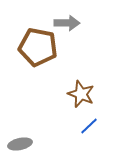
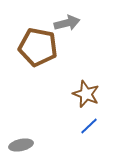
gray arrow: rotated 15 degrees counterclockwise
brown star: moved 5 px right
gray ellipse: moved 1 px right, 1 px down
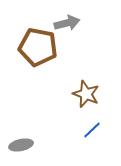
blue line: moved 3 px right, 4 px down
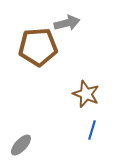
brown pentagon: rotated 15 degrees counterclockwise
blue line: rotated 30 degrees counterclockwise
gray ellipse: rotated 35 degrees counterclockwise
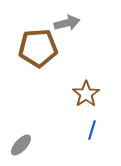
brown pentagon: moved 1 px down
brown star: rotated 16 degrees clockwise
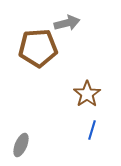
brown star: moved 1 px right
gray ellipse: rotated 20 degrees counterclockwise
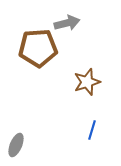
brown star: moved 12 px up; rotated 16 degrees clockwise
gray ellipse: moved 5 px left
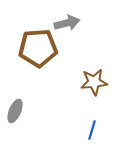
brown star: moved 7 px right; rotated 12 degrees clockwise
gray ellipse: moved 1 px left, 34 px up
